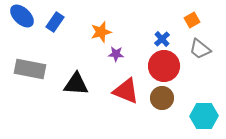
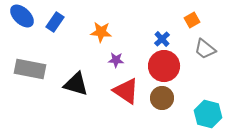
orange star: rotated 20 degrees clockwise
gray trapezoid: moved 5 px right
purple star: moved 6 px down
black triangle: rotated 12 degrees clockwise
red triangle: rotated 12 degrees clockwise
cyan hexagon: moved 4 px right, 2 px up; rotated 16 degrees clockwise
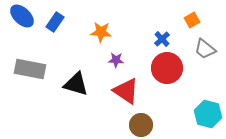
red circle: moved 3 px right, 2 px down
brown circle: moved 21 px left, 27 px down
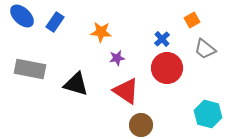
purple star: moved 1 px right, 2 px up; rotated 14 degrees counterclockwise
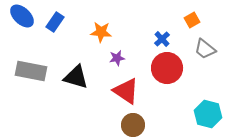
gray rectangle: moved 1 px right, 2 px down
black triangle: moved 7 px up
brown circle: moved 8 px left
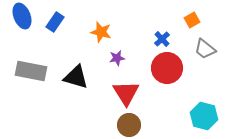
blue ellipse: rotated 25 degrees clockwise
orange star: rotated 10 degrees clockwise
red triangle: moved 2 px down; rotated 24 degrees clockwise
cyan hexagon: moved 4 px left, 2 px down
brown circle: moved 4 px left
